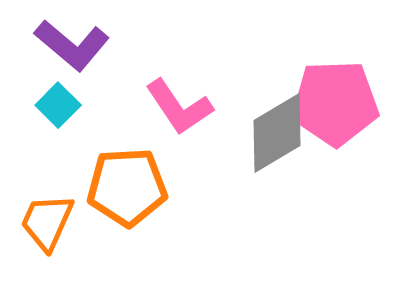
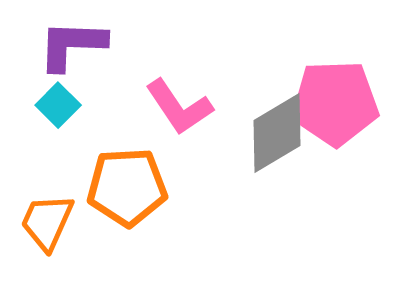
purple L-shape: rotated 142 degrees clockwise
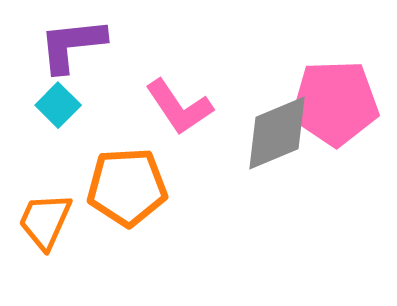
purple L-shape: rotated 8 degrees counterclockwise
gray diamond: rotated 8 degrees clockwise
orange trapezoid: moved 2 px left, 1 px up
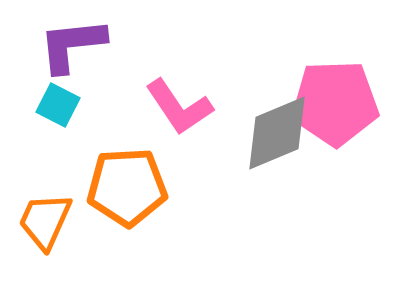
cyan square: rotated 18 degrees counterclockwise
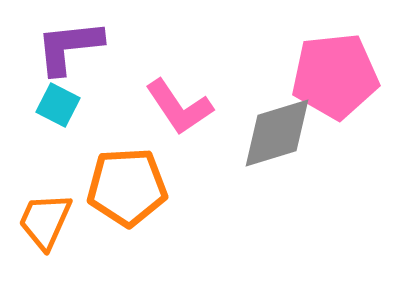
purple L-shape: moved 3 px left, 2 px down
pink pentagon: moved 27 px up; rotated 4 degrees counterclockwise
gray diamond: rotated 6 degrees clockwise
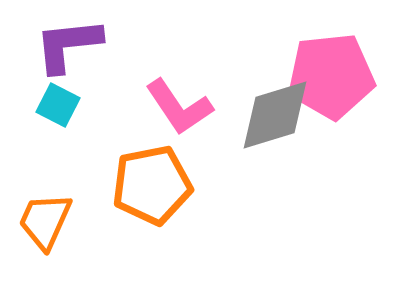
purple L-shape: moved 1 px left, 2 px up
pink pentagon: moved 4 px left
gray diamond: moved 2 px left, 18 px up
orange pentagon: moved 25 px right, 2 px up; rotated 8 degrees counterclockwise
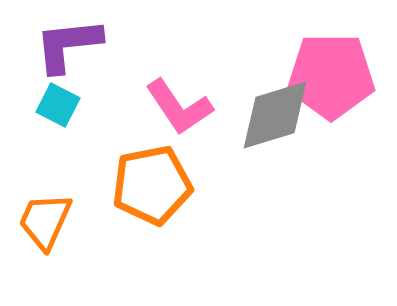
pink pentagon: rotated 6 degrees clockwise
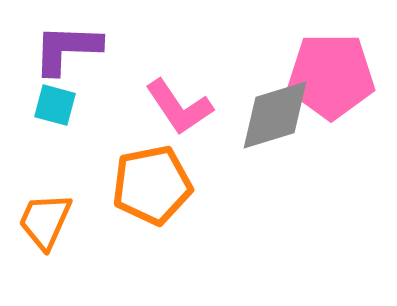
purple L-shape: moved 1 px left, 4 px down; rotated 8 degrees clockwise
cyan square: moved 3 px left; rotated 12 degrees counterclockwise
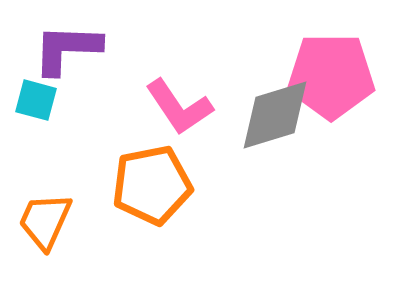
cyan square: moved 19 px left, 5 px up
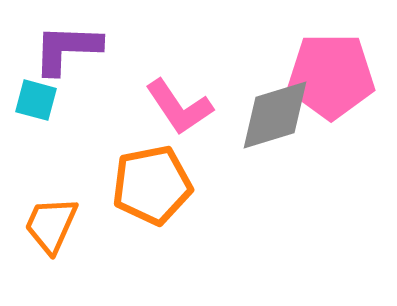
orange trapezoid: moved 6 px right, 4 px down
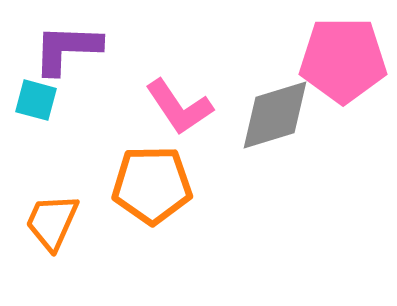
pink pentagon: moved 12 px right, 16 px up
orange pentagon: rotated 10 degrees clockwise
orange trapezoid: moved 1 px right, 3 px up
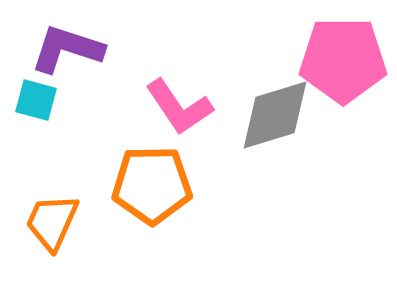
purple L-shape: rotated 16 degrees clockwise
